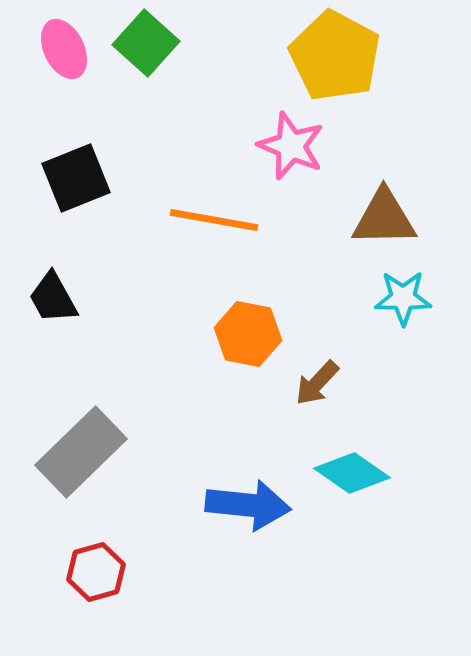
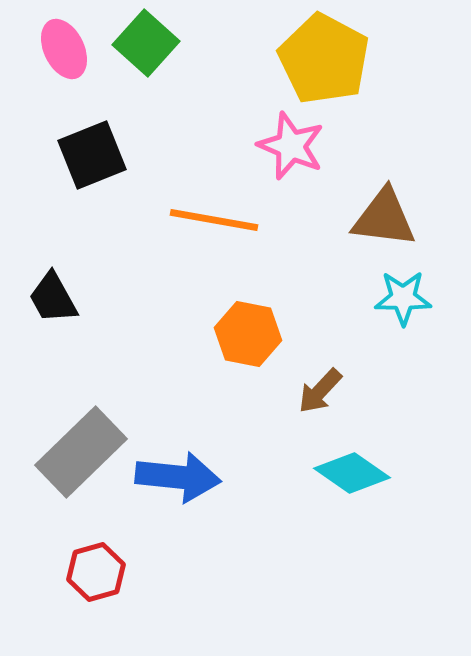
yellow pentagon: moved 11 px left, 3 px down
black square: moved 16 px right, 23 px up
brown triangle: rotated 8 degrees clockwise
brown arrow: moved 3 px right, 8 px down
blue arrow: moved 70 px left, 28 px up
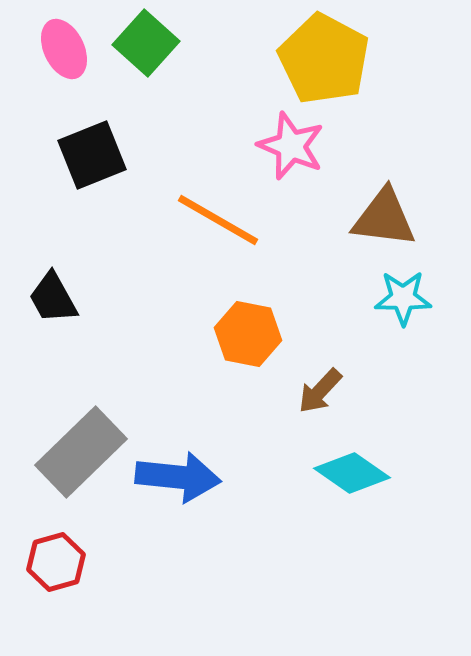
orange line: moved 4 px right; rotated 20 degrees clockwise
red hexagon: moved 40 px left, 10 px up
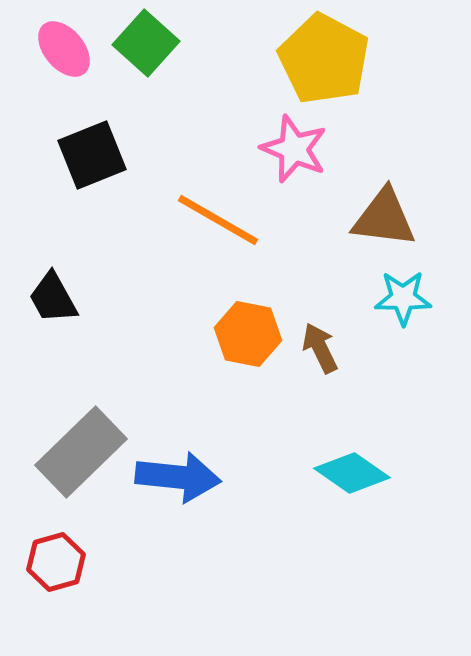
pink ellipse: rotated 14 degrees counterclockwise
pink star: moved 3 px right, 3 px down
brown arrow: moved 43 px up; rotated 111 degrees clockwise
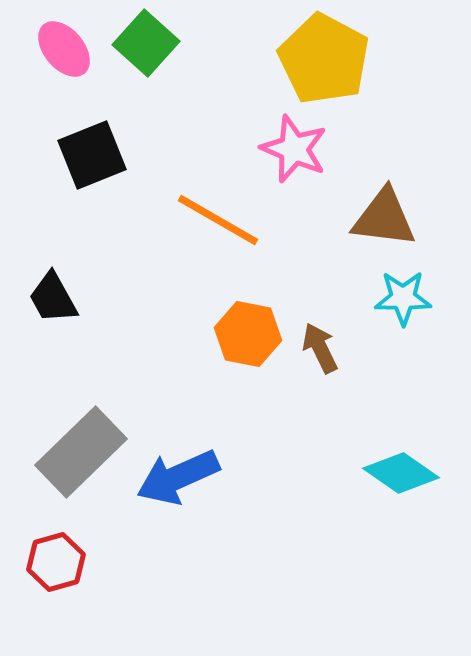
cyan diamond: moved 49 px right
blue arrow: rotated 150 degrees clockwise
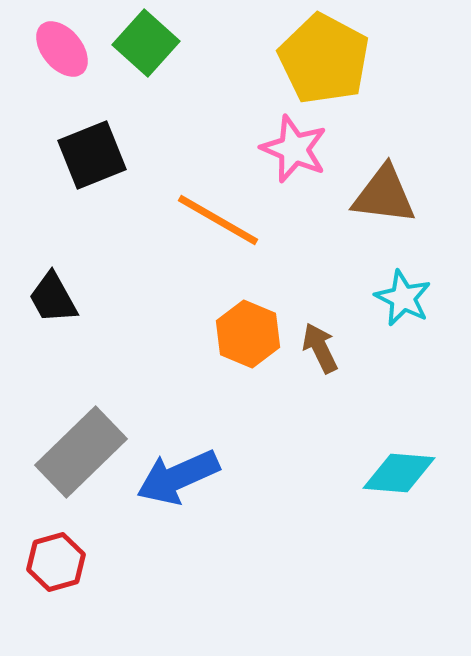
pink ellipse: moved 2 px left
brown triangle: moved 23 px up
cyan star: rotated 26 degrees clockwise
orange hexagon: rotated 12 degrees clockwise
cyan diamond: moved 2 px left; rotated 30 degrees counterclockwise
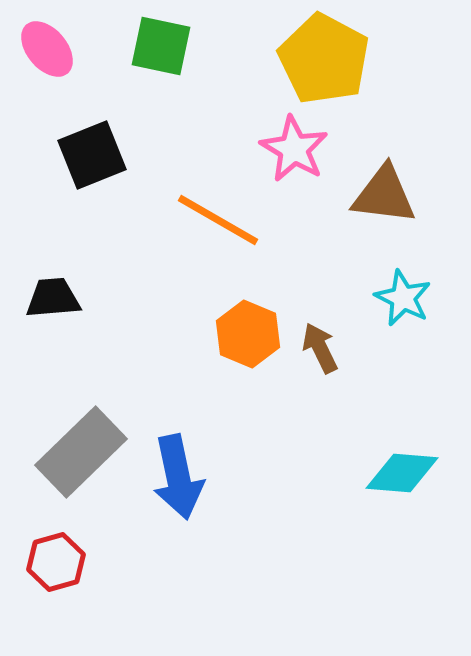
green square: moved 15 px right, 3 px down; rotated 30 degrees counterclockwise
pink ellipse: moved 15 px left
pink star: rotated 8 degrees clockwise
black trapezoid: rotated 114 degrees clockwise
cyan diamond: moved 3 px right
blue arrow: rotated 78 degrees counterclockwise
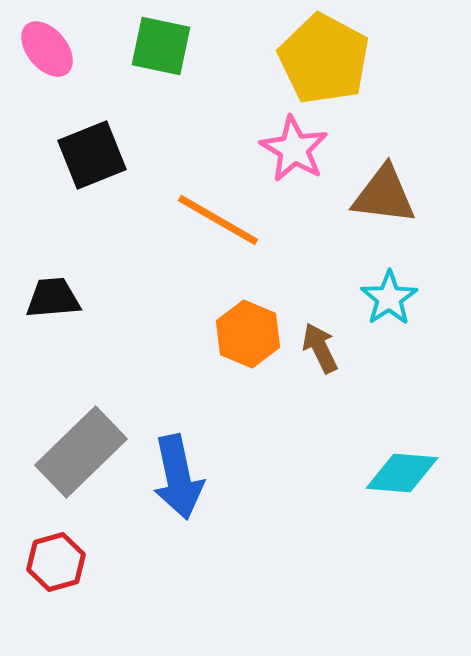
cyan star: moved 14 px left; rotated 12 degrees clockwise
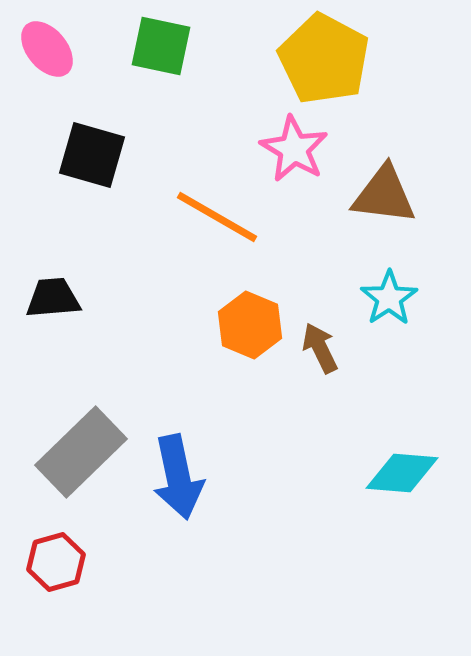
black square: rotated 38 degrees clockwise
orange line: moved 1 px left, 3 px up
orange hexagon: moved 2 px right, 9 px up
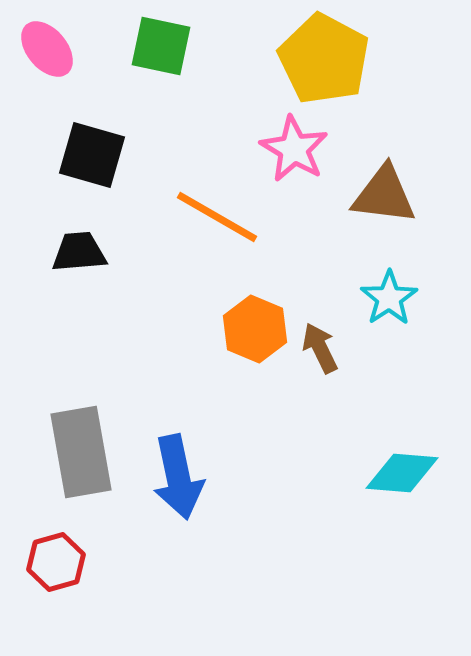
black trapezoid: moved 26 px right, 46 px up
orange hexagon: moved 5 px right, 4 px down
gray rectangle: rotated 56 degrees counterclockwise
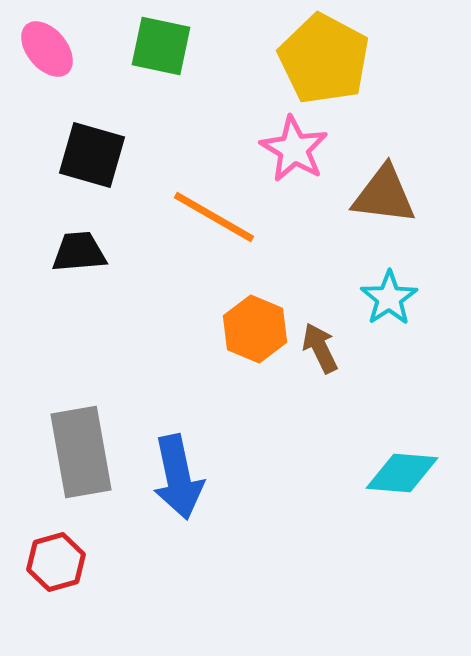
orange line: moved 3 px left
